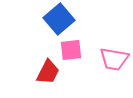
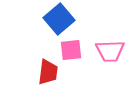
pink trapezoid: moved 4 px left, 8 px up; rotated 12 degrees counterclockwise
red trapezoid: rotated 20 degrees counterclockwise
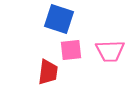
blue square: rotated 32 degrees counterclockwise
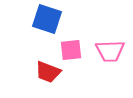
blue square: moved 12 px left
red trapezoid: rotated 104 degrees clockwise
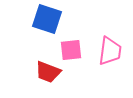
pink trapezoid: rotated 80 degrees counterclockwise
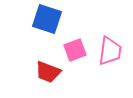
pink square: moved 4 px right; rotated 15 degrees counterclockwise
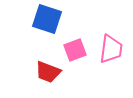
pink trapezoid: moved 1 px right, 2 px up
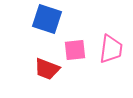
pink square: rotated 15 degrees clockwise
red trapezoid: moved 1 px left, 3 px up
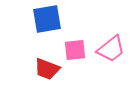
blue square: rotated 28 degrees counterclockwise
pink trapezoid: rotated 44 degrees clockwise
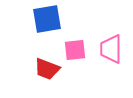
pink trapezoid: rotated 128 degrees clockwise
